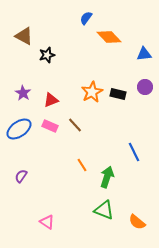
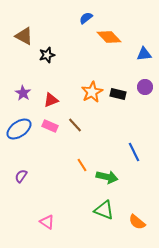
blue semicircle: rotated 16 degrees clockwise
green arrow: rotated 85 degrees clockwise
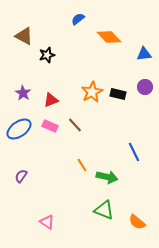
blue semicircle: moved 8 px left, 1 px down
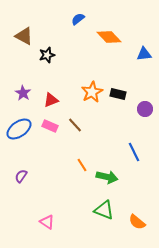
purple circle: moved 22 px down
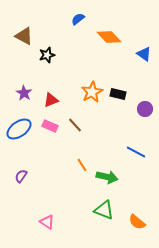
blue triangle: rotated 42 degrees clockwise
purple star: moved 1 px right
blue line: moved 2 px right; rotated 36 degrees counterclockwise
